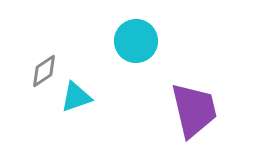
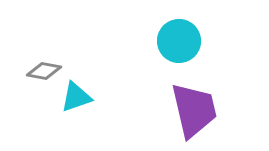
cyan circle: moved 43 px right
gray diamond: rotated 44 degrees clockwise
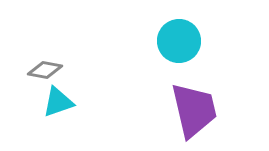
gray diamond: moved 1 px right, 1 px up
cyan triangle: moved 18 px left, 5 px down
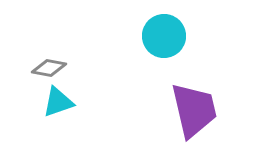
cyan circle: moved 15 px left, 5 px up
gray diamond: moved 4 px right, 2 px up
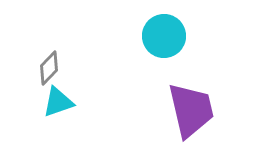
gray diamond: rotated 56 degrees counterclockwise
purple trapezoid: moved 3 px left
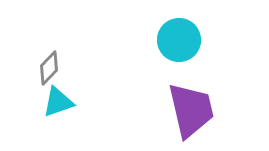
cyan circle: moved 15 px right, 4 px down
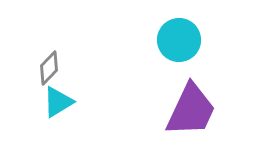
cyan triangle: rotated 12 degrees counterclockwise
purple trapezoid: rotated 38 degrees clockwise
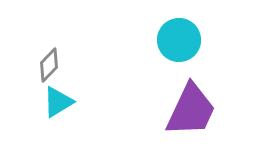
gray diamond: moved 3 px up
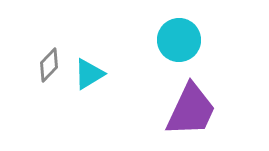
cyan triangle: moved 31 px right, 28 px up
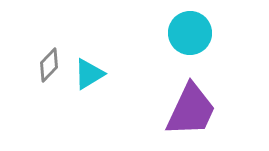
cyan circle: moved 11 px right, 7 px up
